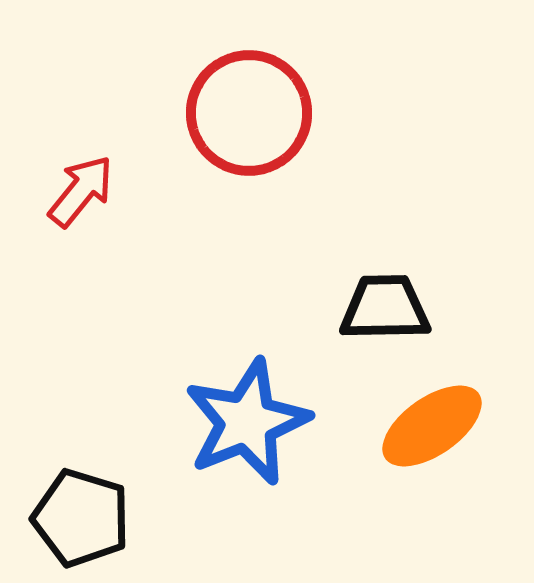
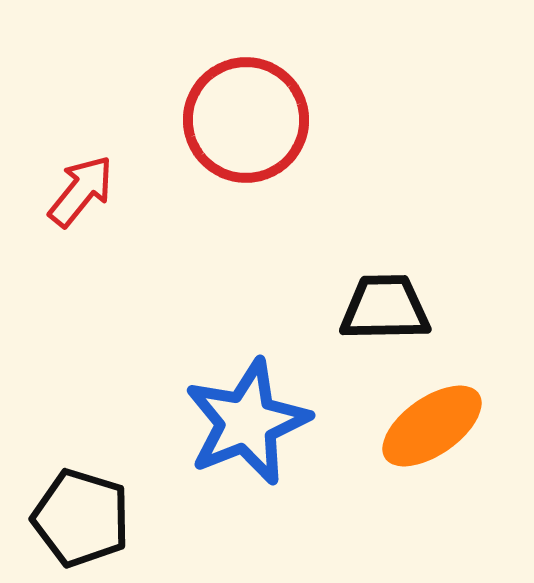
red circle: moved 3 px left, 7 px down
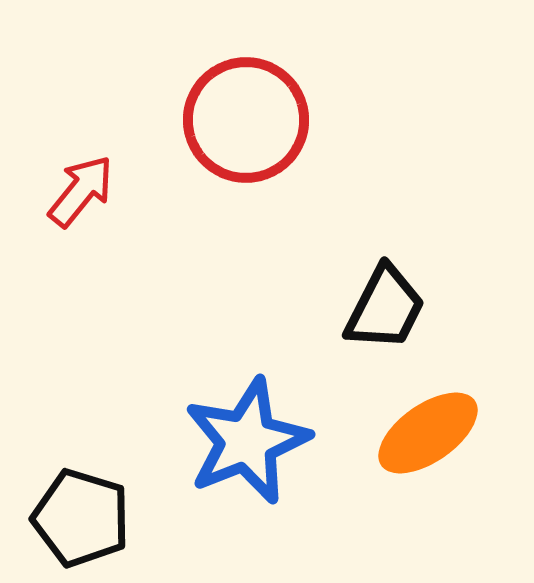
black trapezoid: rotated 118 degrees clockwise
blue star: moved 19 px down
orange ellipse: moved 4 px left, 7 px down
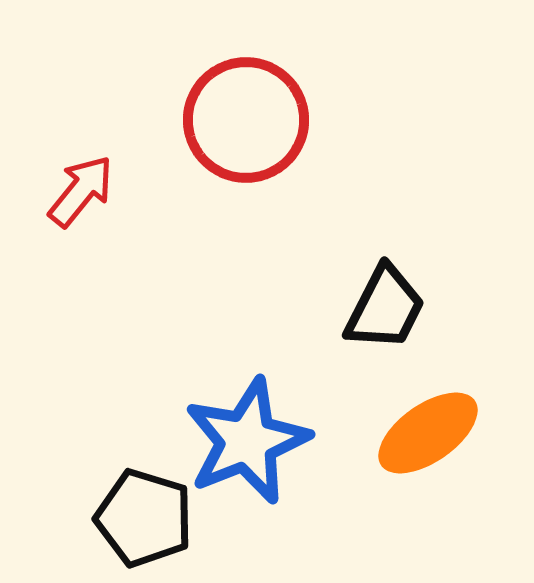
black pentagon: moved 63 px right
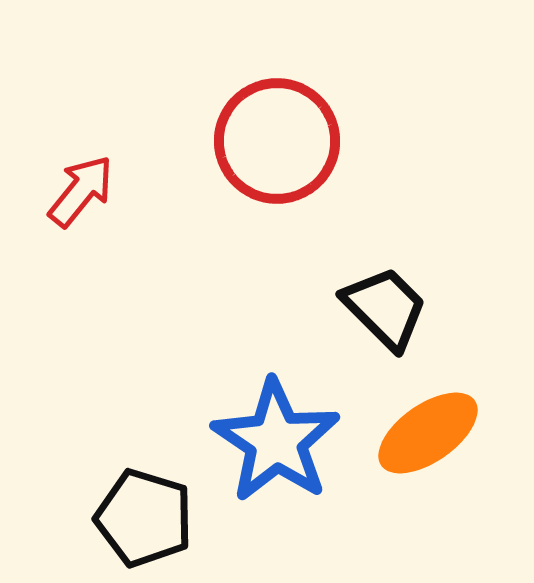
red circle: moved 31 px right, 21 px down
black trapezoid: rotated 72 degrees counterclockwise
blue star: moved 29 px right; rotated 16 degrees counterclockwise
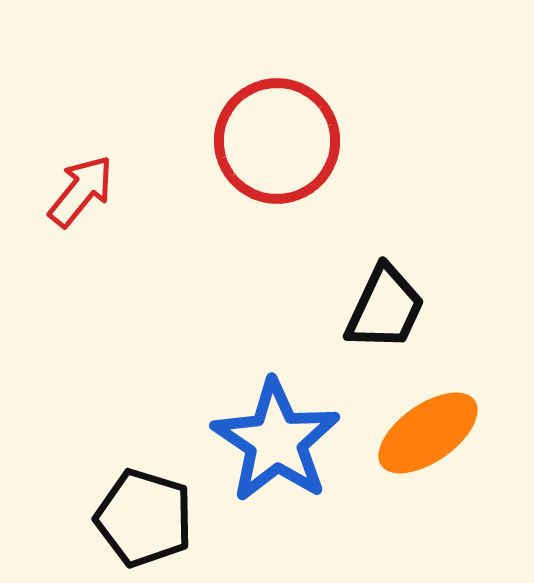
black trapezoid: rotated 70 degrees clockwise
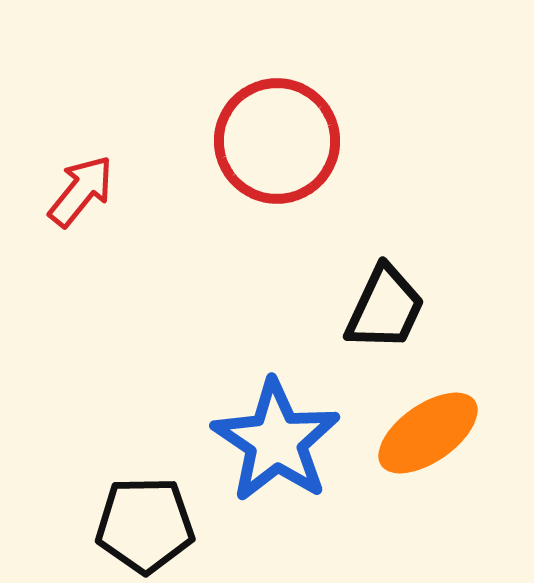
black pentagon: moved 1 px right, 7 px down; rotated 18 degrees counterclockwise
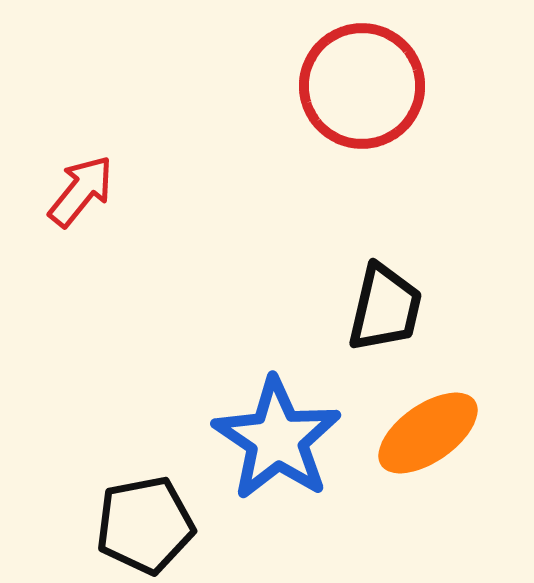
red circle: moved 85 px right, 55 px up
black trapezoid: rotated 12 degrees counterclockwise
blue star: moved 1 px right, 2 px up
black pentagon: rotated 10 degrees counterclockwise
